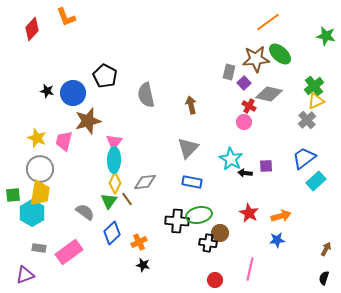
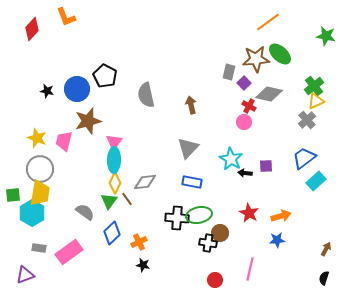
blue circle at (73, 93): moved 4 px right, 4 px up
black cross at (177, 221): moved 3 px up
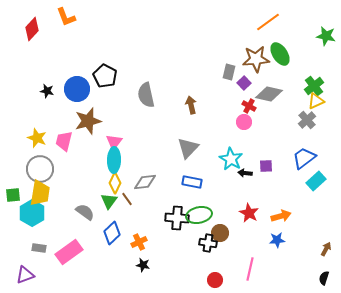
green ellipse at (280, 54): rotated 15 degrees clockwise
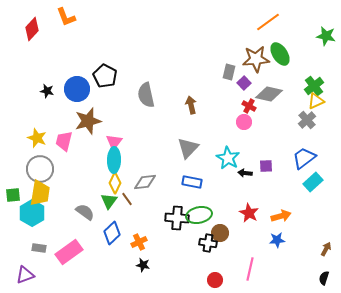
cyan star at (231, 159): moved 3 px left, 1 px up
cyan rectangle at (316, 181): moved 3 px left, 1 px down
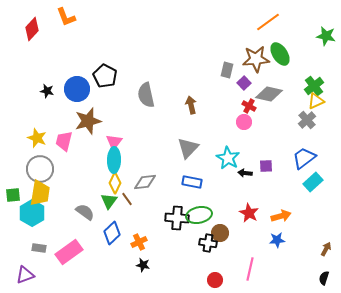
gray rectangle at (229, 72): moved 2 px left, 2 px up
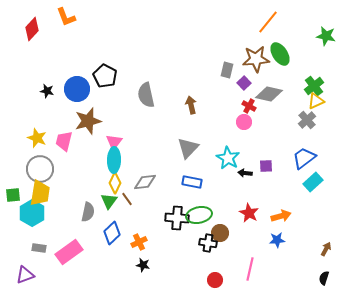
orange line at (268, 22): rotated 15 degrees counterclockwise
gray semicircle at (85, 212): moved 3 px right; rotated 66 degrees clockwise
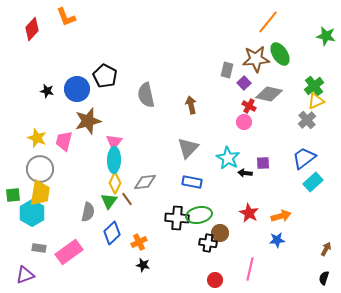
purple square at (266, 166): moved 3 px left, 3 px up
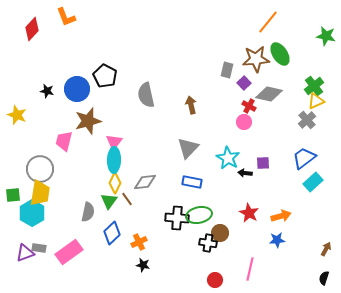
yellow star at (37, 138): moved 20 px left, 23 px up
purple triangle at (25, 275): moved 22 px up
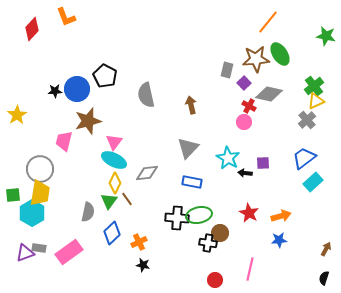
black star at (47, 91): moved 8 px right; rotated 16 degrees counterclockwise
yellow star at (17, 115): rotated 18 degrees clockwise
cyan ellipse at (114, 160): rotated 65 degrees counterclockwise
gray diamond at (145, 182): moved 2 px right, 9 px up
blue star at (277, 240): moved 2 px right
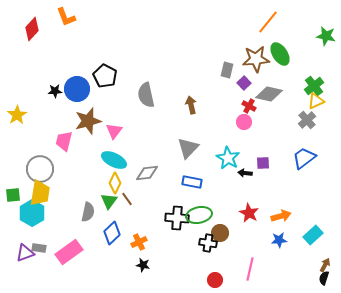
pink triangle at (114, 142): moved 11 px up
cyan rectangle at (313, 182): moved 53 px down
brown arrow at (326, 249): moved 1 px left, 16 px down
